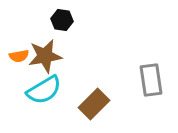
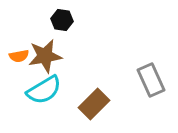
gray rectangle: rotated 16 degrees counterclockwise
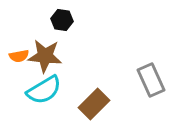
brown star: rotated 16 degrees clockwise
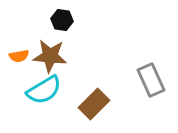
brown star: moved 5 px right
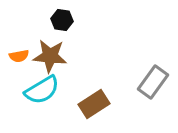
gray rectangle: moved 2 px right, 2 px down; rotated 60 degrees clockwise
cyan semicircle: moved 2 px left
brown rectangle: rotated 12 degrees clockwise
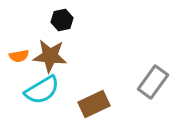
black hexagon: rotated 20 degrees counterclockwise
brown rectangle: rotated 8 degrees clockwise
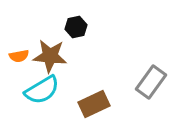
black hexagon: moved 14 px right, 7 px down
gray rectangle: moved 2 px left
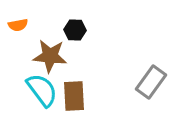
black hexagon: moved 1 px left, 3 px down; rotated 15 degrees clockwise
orange semicircle: moved 1 px left, 31 px up
cyan semicircle: rotated 96 degrees counterclockwise
brown rectangle: moved 20 px left, 8 px up; rotated 68 degrees counterclockwise
